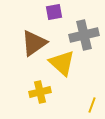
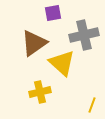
purple square: moved 1 px left, 1 px down
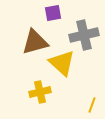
brown triangle: moved 1 px right, 1 px up; rotated 20 degrees clockwise
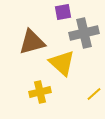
purple square: moved 10 px right, 1 px up
gray cross: moved 2 px up
brown triangle: moved 3 px left
yellow line: moved 2 px right, 11 px up; rotated 28 degrees clockwise
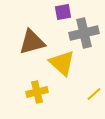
yellow cross: moved 3 px left
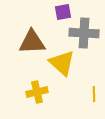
gray cross: rotated 16 degrees clockwise
brown triangle: rotated 12 degrees clockwise
yellow line: rotated 49 degrees counterclockwise
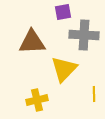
gray cross: moved 2 px down
yellow triangle: moved 2 px right, 6 px down; rotated 32 degrees clockwise
yellow cross: moved 8 px down
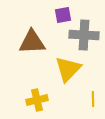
purple square: moved 3 px down
yellow triangle: moved 4 px right
yellow line: moved 1 px left, 5 px down
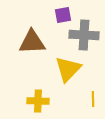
yellow cross: moved 1 px right, 1 px down; rotated 15 degrees clockwise
